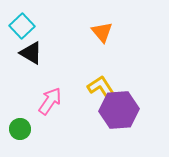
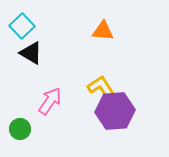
orange triangle: moved 1 px right, 1 px up; rotated 45 degrees counterclockwise
purple hexagon: moved 4 px left, 1 px down
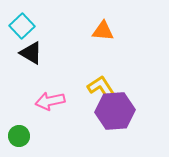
pink arrow: rotated 136 degrees counterclockwise
green circle: moved 1 px left, 7 px down
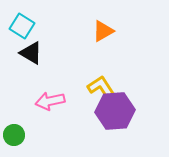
cyan square: rotated 15 degrees counterclockwise
orange triangle: rotated 35 degrees counterclockwise
green circle: moved 5 px left, 1 px up
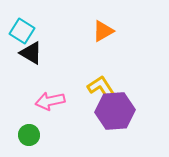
cyan square: moved 5 px down
green circle: moved 15 px right
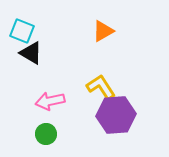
cyan square: rotated 10 degrees counterclockwise
yellow L-shape: moved 1 px left, 1 px up
purple hexagon: moved 1 px right, 4 px down
green circle: moved 17 px right, 1 px up
